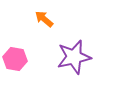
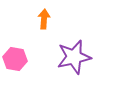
orange arrow: rotated 54 degrees clockwise
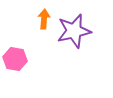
purple star: moved 26 px up
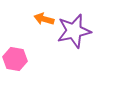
orange arrow: rotated 78 degrees counterclockwise
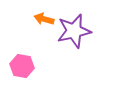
pink hexagon: moved 7 px right, 7 px down
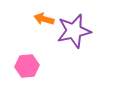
pink hexagon: moved 5 px right; rotated 15 degrees counterclockwise
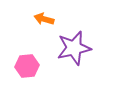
purple star: moved 17 px down
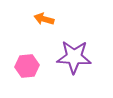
purple star: moved 9 px down; rotated 16 degrees clockwise
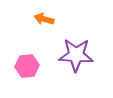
purple star: moved 2 px right, 2 px up
